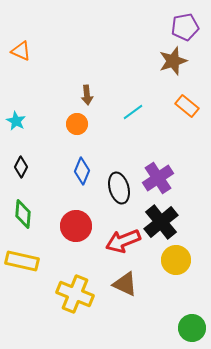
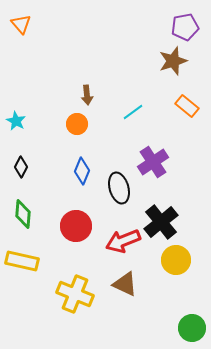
orange triangle: moved 27 px up; rotated 25 degrees clockwise
purple cross: moved 5 px left, 16 px up
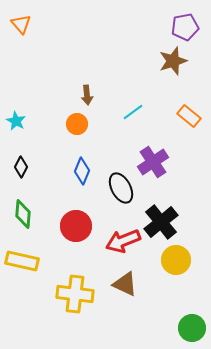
orange rectangle: moved 2 px right, 10 px down
black ellipse: moved 2 px right; rotated 12 degrees counterclockwise
yellow cross: rotated 15 degrees counterclockwise
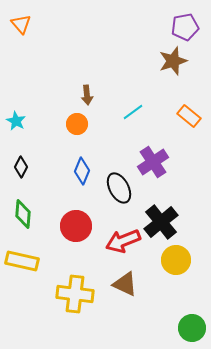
black ellipse: moved 2 px left
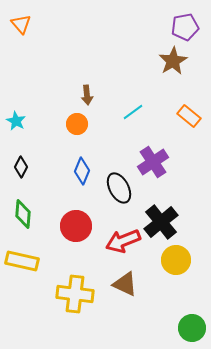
brown star: rotated 12 degrees counterclockwise
